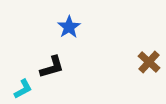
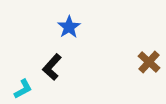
black L-shape: rotated 148 degrees clockwise
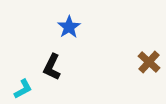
black L-shape: rotated 16 degrees counterclockwise
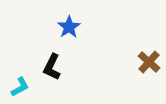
cyan L-shape: moved 3 px left, 2 px up
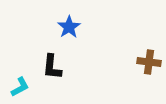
brown cross: rotated 35 degrees counterclockwise
black L-shape: rotated 20 degrees counterclockwise
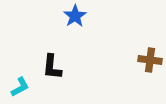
blue star: moved 6 px right, 11 px up
brown cross: moved 1 px right, 2 px up
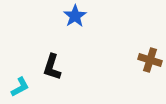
brown cross: rotated 10 degrees clockwise
black L-shape: rotated 12 degrees clockwise
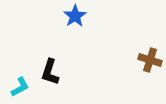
black L-shape: moved 2 px left, 5 px down
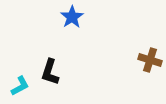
blue star: moved 3 px left, 1 px down
cyan L-shape: moved 1 px up
